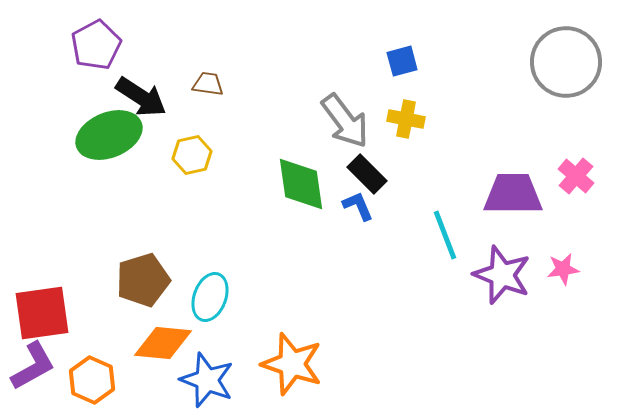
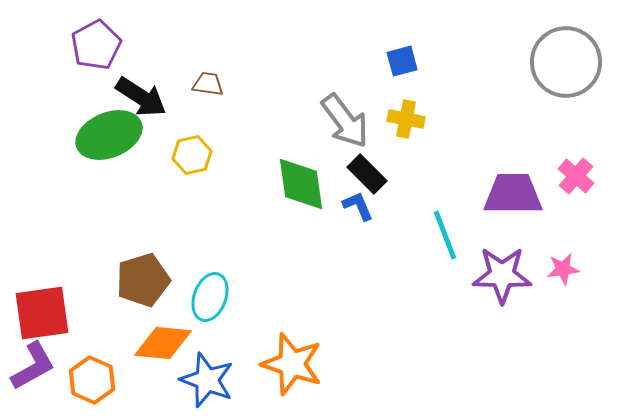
purple star: rotated 20 degrees counterclockwise
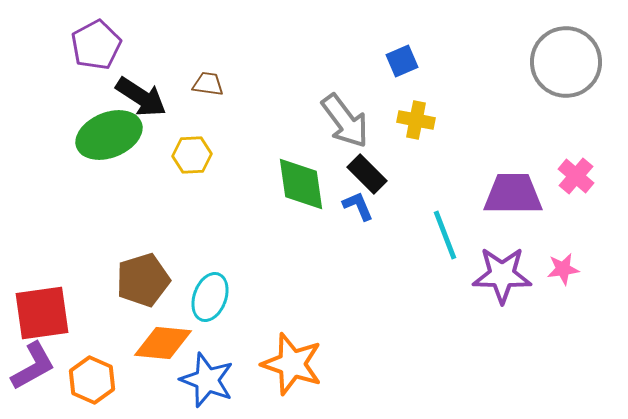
blue square: rotated 8 degrees counterclockwise
yellow cross: moved 10 px right, 1 px down
yellow hexagon: rotated 9 degrees clockwise
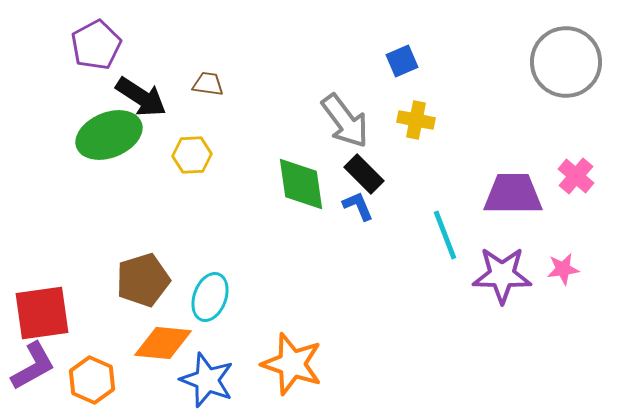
black rectangle: moved 3 px left
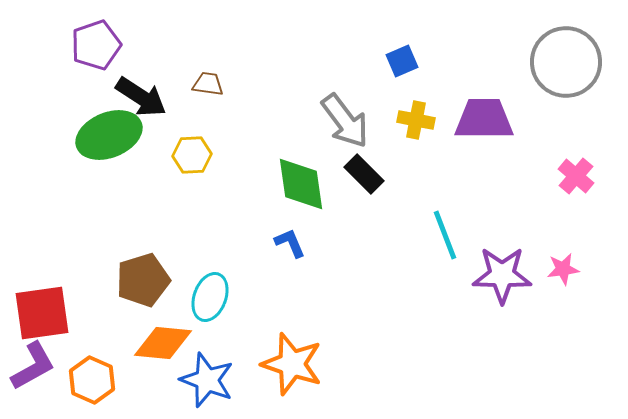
purple pentagon: rotated 9 degrees clockwise
purple trapezoid: moved 29 px left, 75 px up
blue L-shape: moved 68 px left, 37 px down
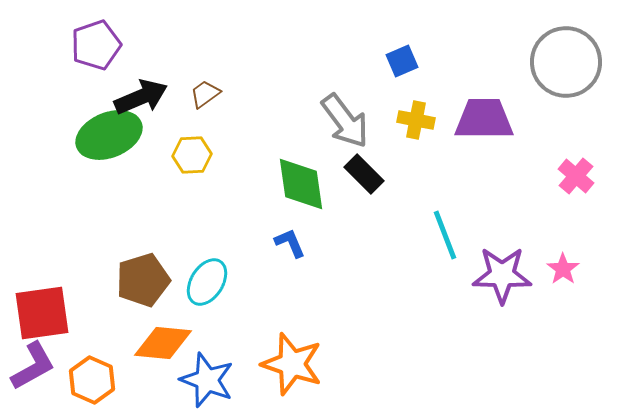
brown trapezoid: moved 3 px left, 10 px down; rotated 44 degrees counterclockwise
black arrow: rotated 56 degrees counterclockwise
pink star: rotated 28 degrees counterclockwise
cyan ellipse: moved 3 px left, 15 px up; rotated 12 degrees clockwise
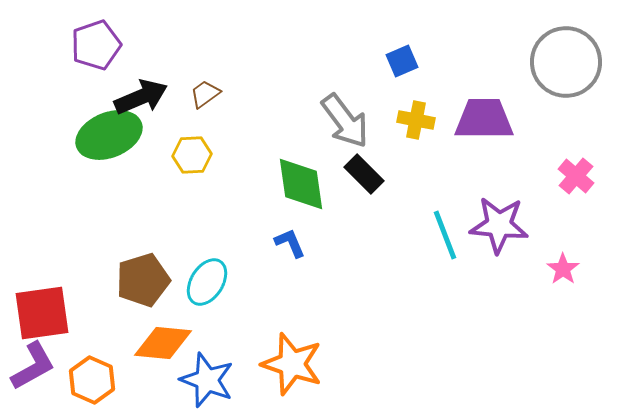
purple star: moved 3 px left, 50 px up; rotated 4 degrees clockwise
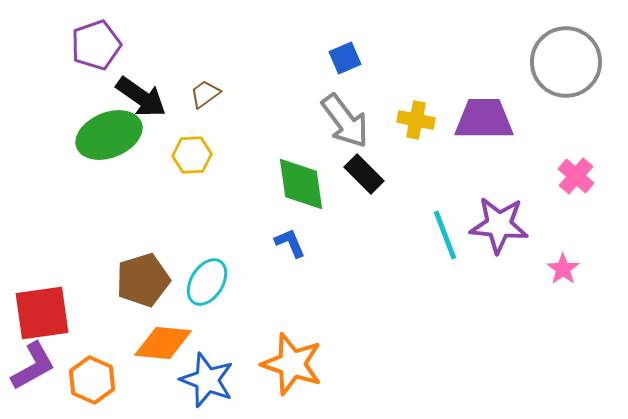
blue square: moved 57 px left, 3 px up
black arrow: rotated 58 degrees clockwise
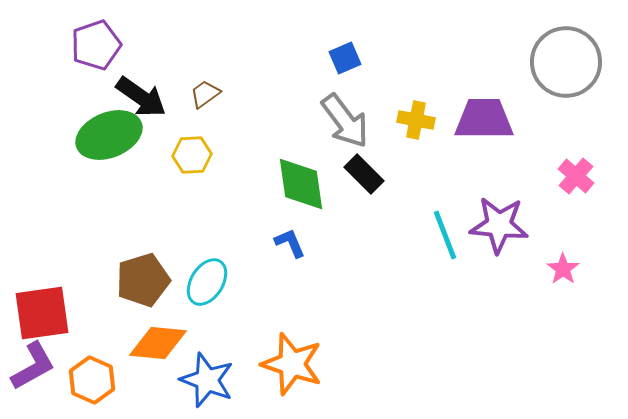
orange diamond: moved 5 px left
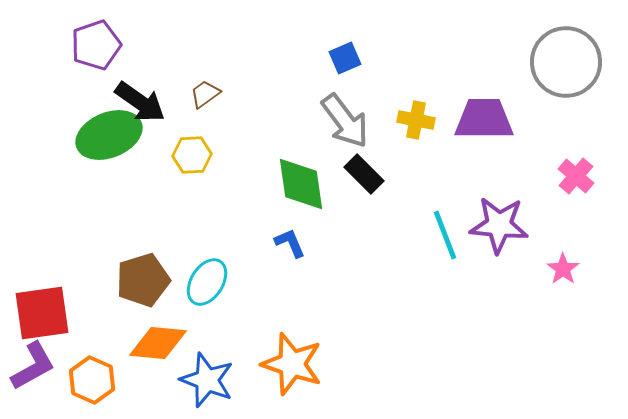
black arrow: moved 1 px left, 5 px down
